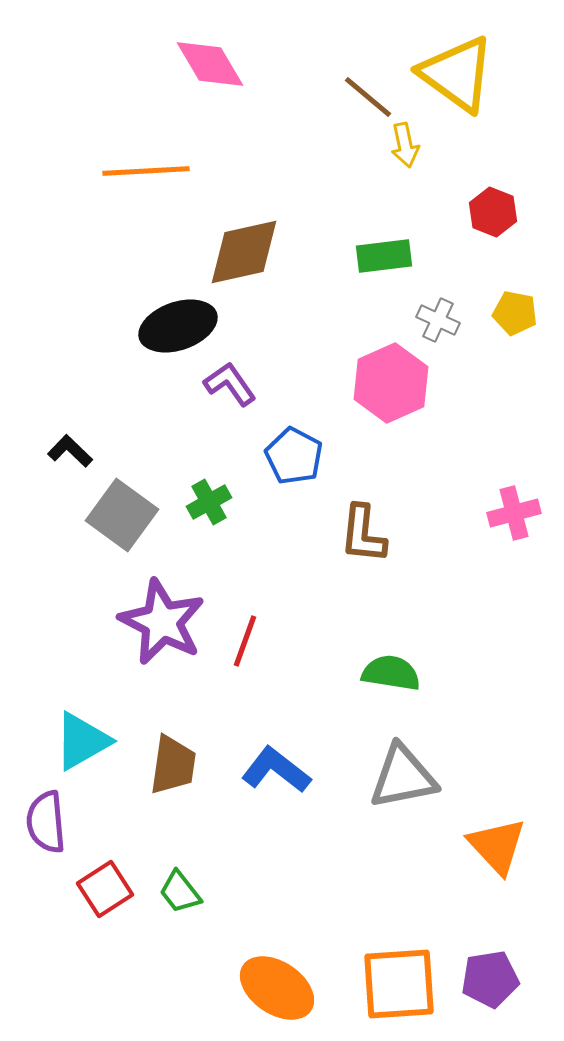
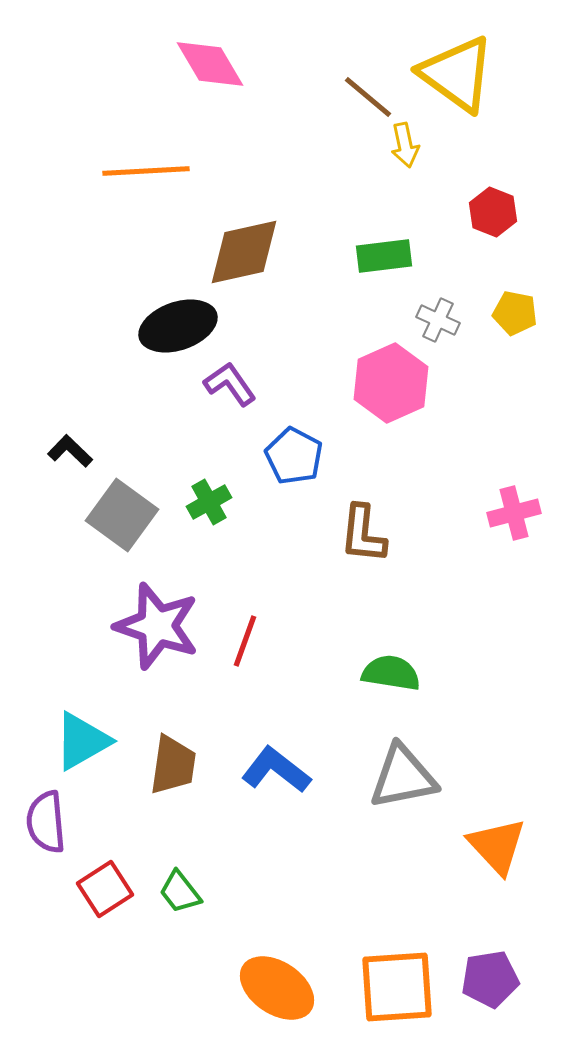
purple star: moved 5 px left, 4 px down; rotated 8 degrees counterclockwise
orange square: moved 2 px left, 3 px down
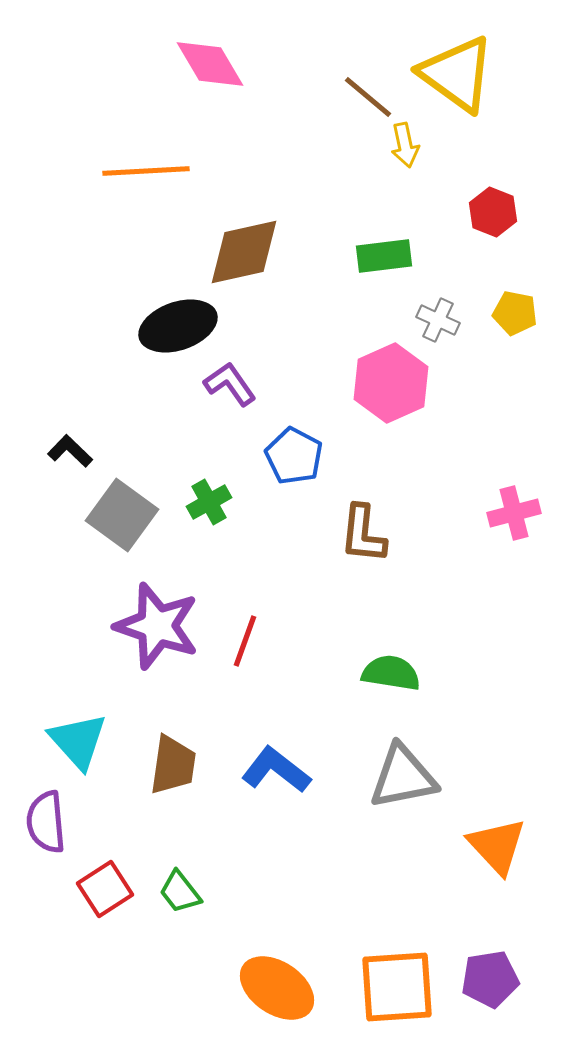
cyan triangle: moved 4 px left; rotated 42 degrees counterclockwise
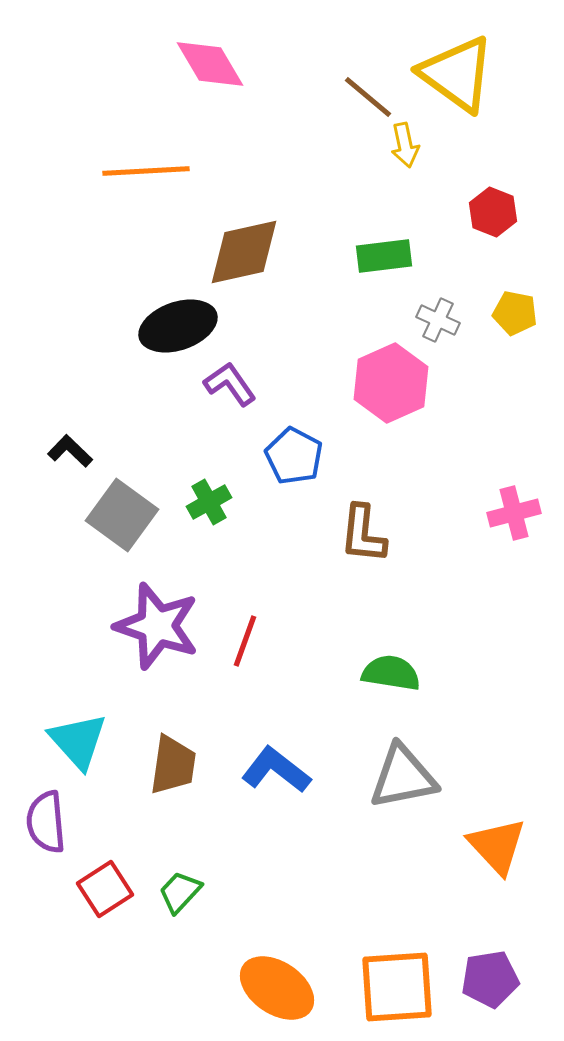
green trapezoid: rotated 81 degrees clockwise
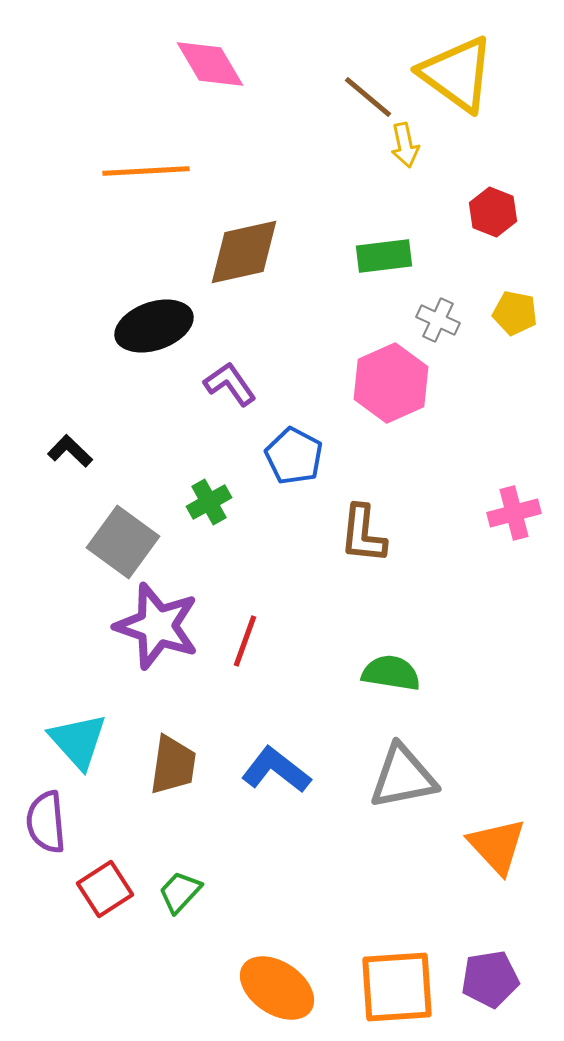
black ellipse: moved 24 px left
gray square: moved 1 px right, 27 px down
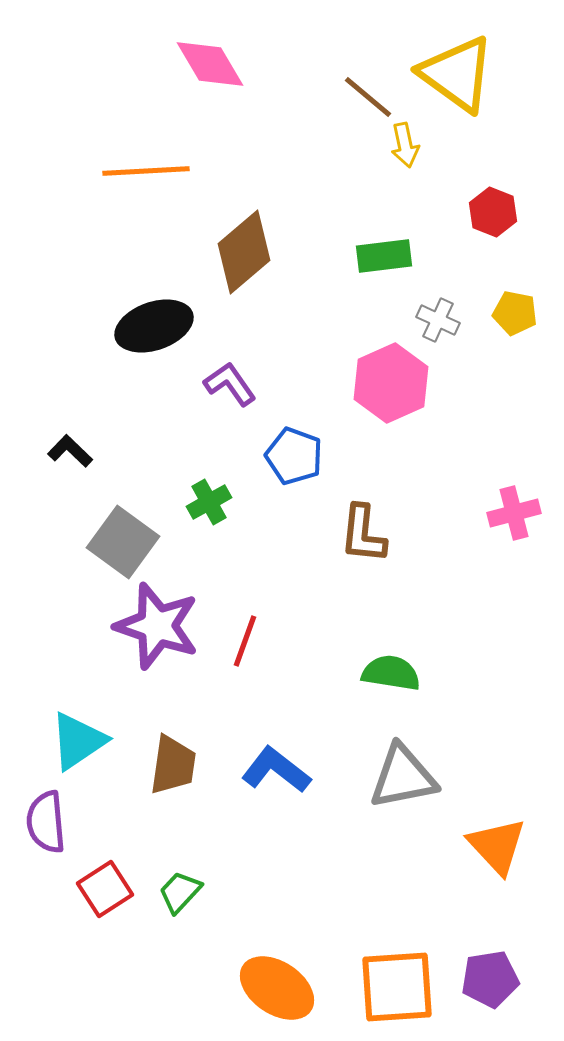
brown diamond: rotated 28 degrees counterclockwise
blue pentagon: rotated 8 degrees counterclockwise
cyan triangle: rotated 38 degrees clockwise
